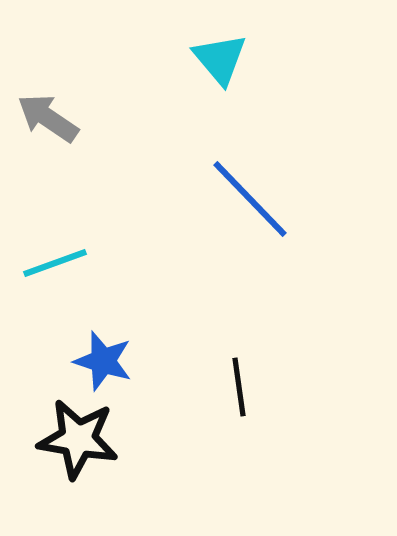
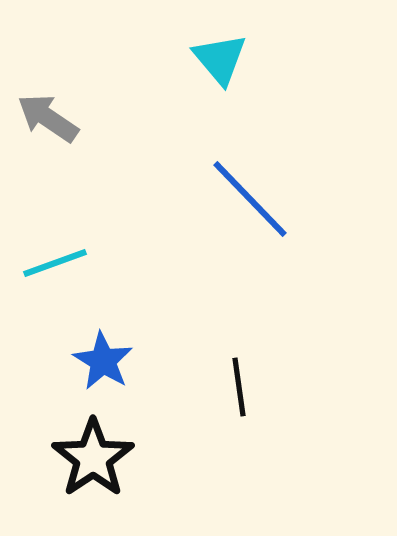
blue star: rotated 14 degrees clockwise
black star: moved 15 px right, 19 px down; rotated 28 degrees clockwise
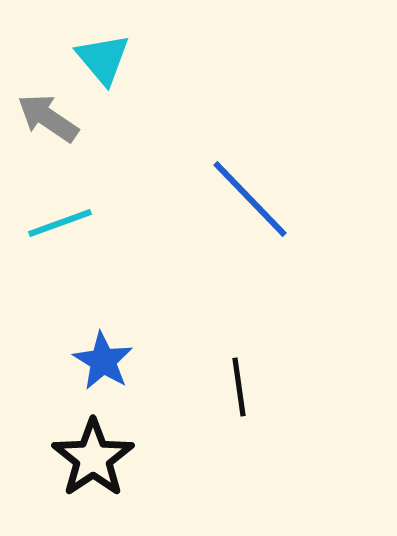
cyan triangle: moved 117 px left
cyan line: moved 5 px right, 40 px up
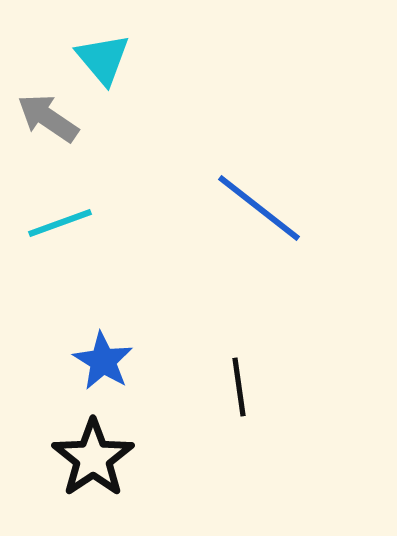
blue line: moved 9 px right, 9 px down; rotated 8 degrees counterclockwise
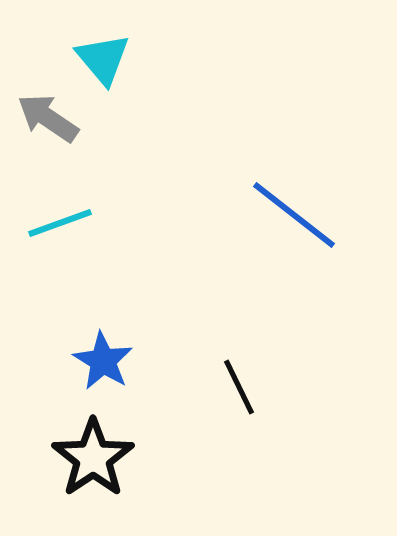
blue line: moved 35 px right, 7 px down
black line: rotated 18 degrees counterclockwise
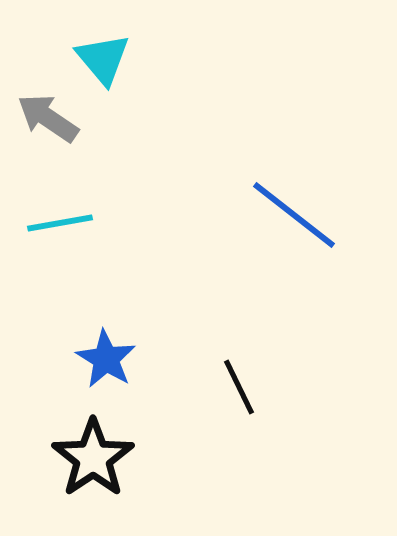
cyan line: rotated 10 degrees clockwise
blue star: moved 3 px right, 2 px up
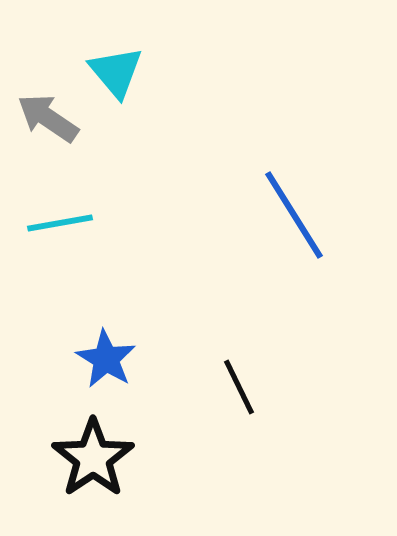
cyan triangle: moved 13 px right, 13 px down
blue line: rotated 20 degrees clockwise
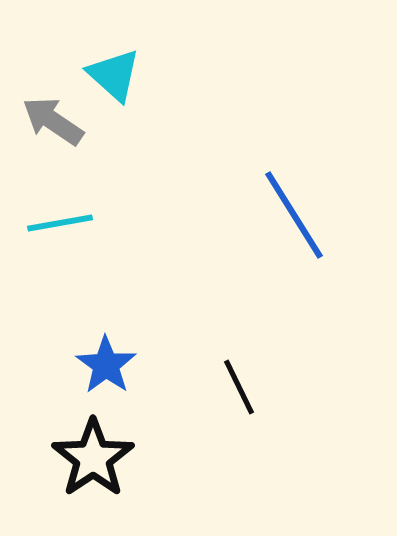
cyan triangle: moved 2 px left, 3 px down; rotated 8 degrees counterclockwise
gray arrow: moved 5 px right, 3 px down
blue star: moved 6 px down; rotated 4 degrees clockwise
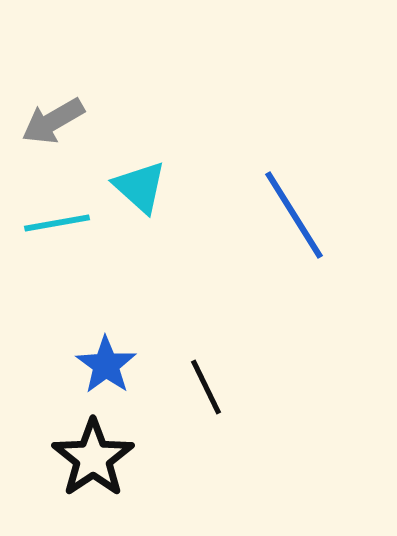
cyan triangle: moved 26 px right, 112 px down
gray arrow: rotated 64 degrees counterclockwise
cyan line: moved 3 px left
black line: moved 33 px left
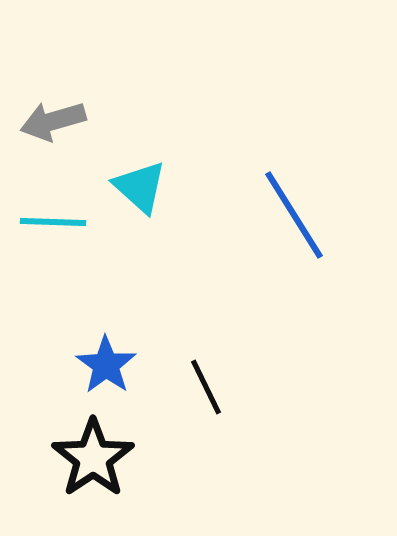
gray arrow: rotated 14 degrees clockwise
cyan line: moved 4 px left, 1 px up; rotated 12 degrees clockwise
